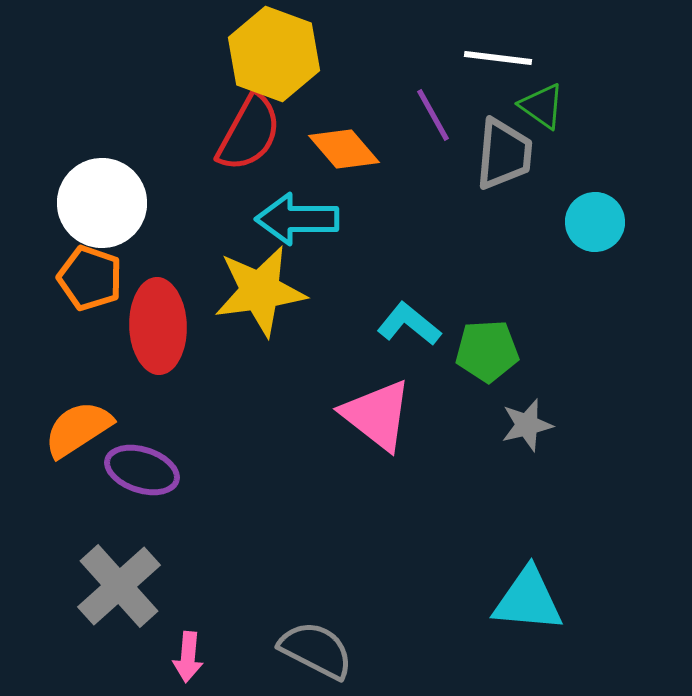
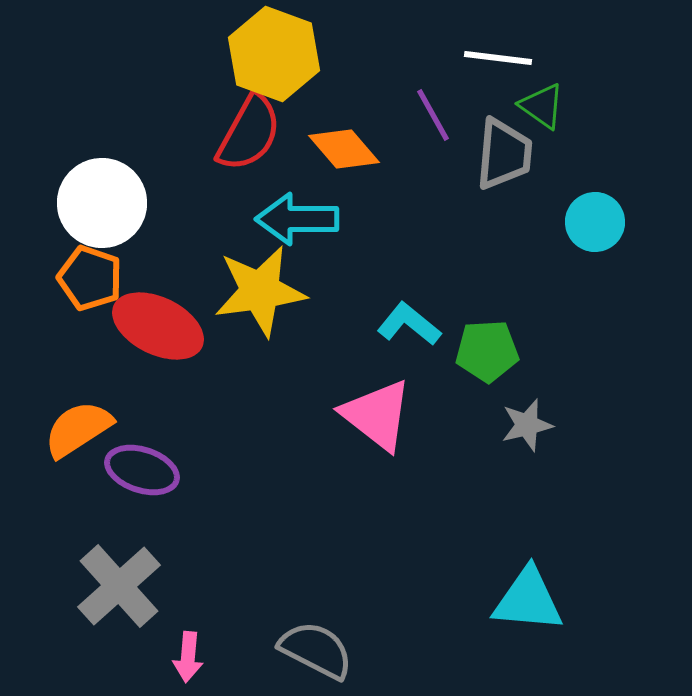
red ellipse: rotated 62 degrees counterclockwise
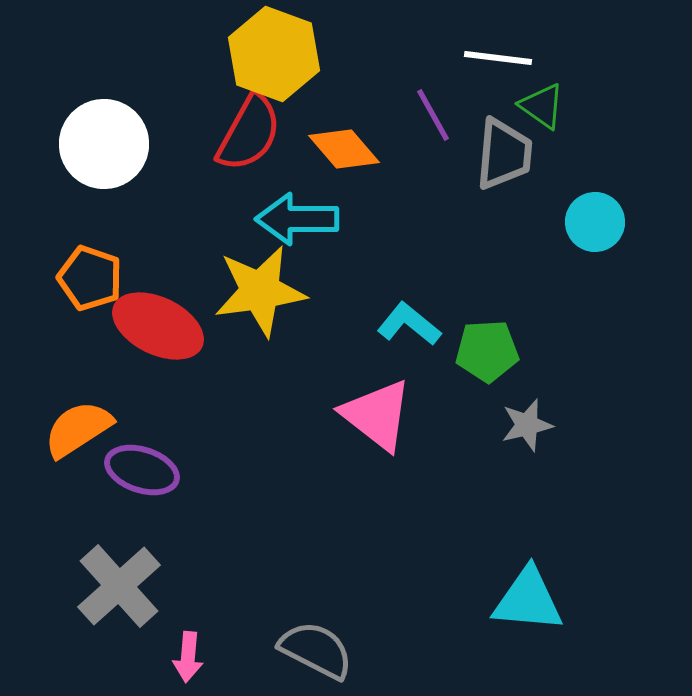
white circle: moved 2 px right, 59 px up
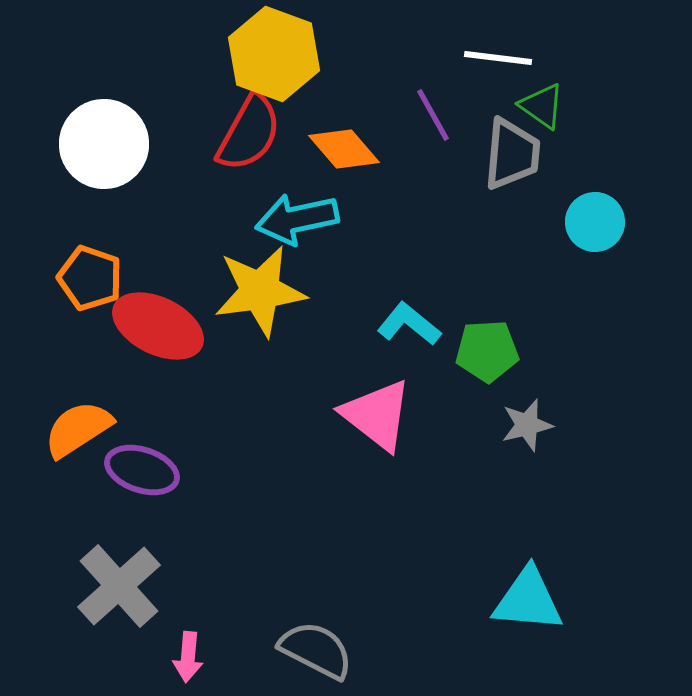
gray trapezoid: moved 8 px right
cyan arrow: rotated 12 degrees counterclockwise
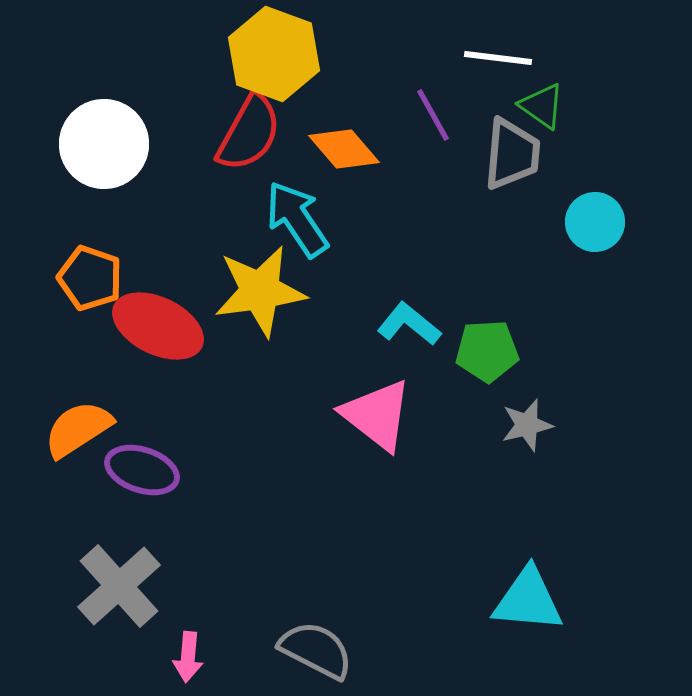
cyan arrow: rotated 68 degrees clockwise
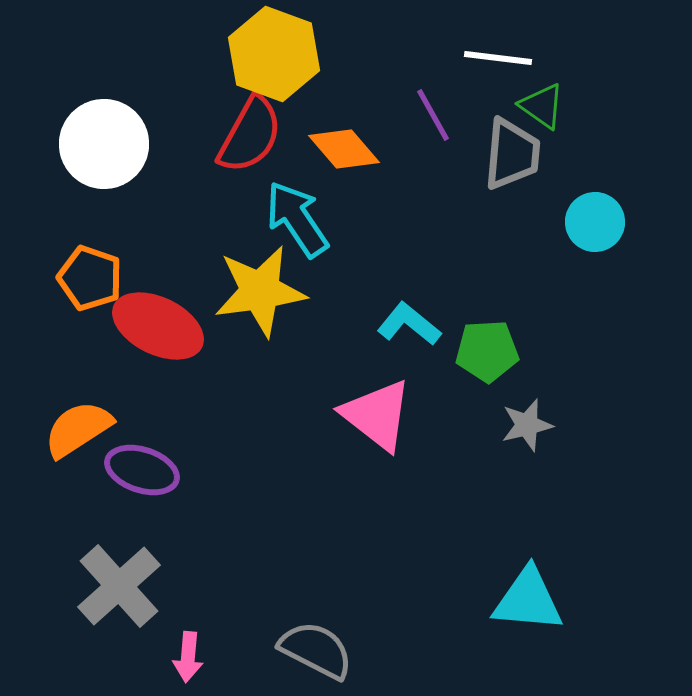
red semicircle: moved 1 px right, 2 px down
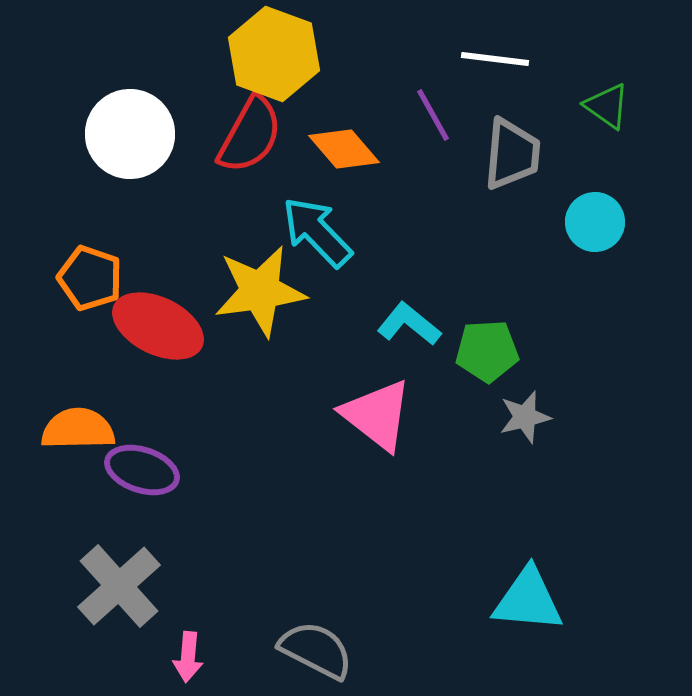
white line: moved 3 px left, 1 px down
green triangle: moved 65 px right
white circle: moved 26 px right, 10 px up
cyan arrow: moved 20 px right, 13 px down; rotated 10 degrees counterclockwise
gray star: moved 2 px left, 8 px up
orange semicircle: rotated 32 degrees clockwise
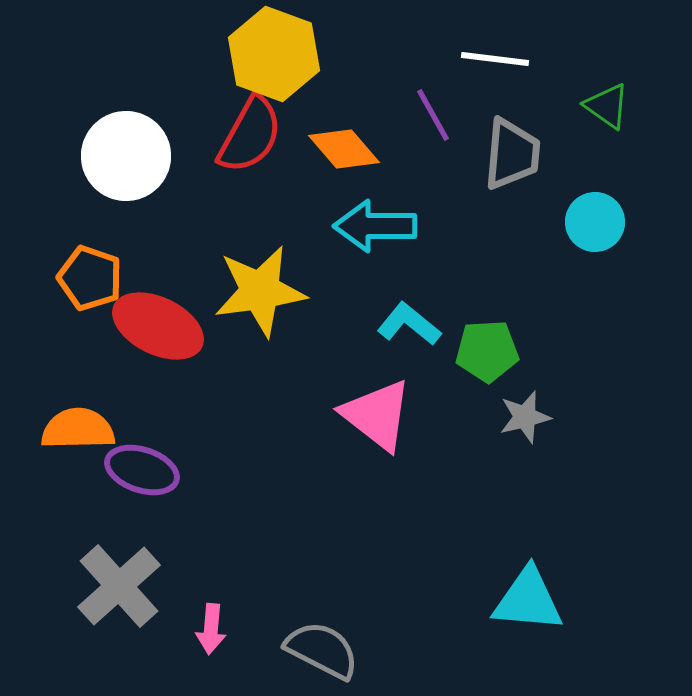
white circle: moved 4 px left, 22 px down
cyan arrow: moved 58 px right, 6 px up; rotated 46 degrees counterclockwise
gray semicircle: moved 6 px right
pink arrow: moved 23 px right, 28 px up
